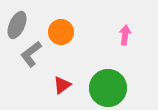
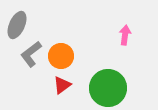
orange circle: moved 24 px down
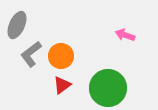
pink arrow: rotated 78 degrees counterclockwise
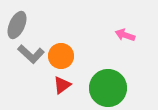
gray L-shape: rotated 100 degrees counterclockwise
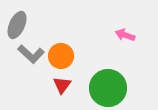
red triangle: rotated 18 degrees counterclockwise
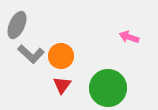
pink arrow: moved 4 px right, 2 px down
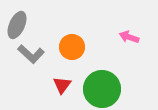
orange circle: moved 11 px right, 9 px up
green circle: moved 6 px left, 1 px down
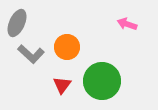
gray ellipse: moved 2 px up
pink arrow: moved 2 px left, 13 px up
orange circle: moved 5 px left
green circle: moved 8 px up
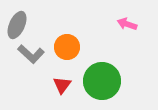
gray ellipse: moved 2 px down
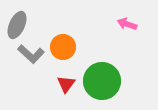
orange circle: moved 4 px left
red triangle: moved 4 px right, 1 px up
